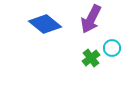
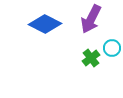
blue diamond: rotated 12 degrees counterclockwise
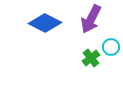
blue diamond: moved 1 px up
cyan circle: moved 1 px left, 1 px up
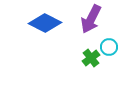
cyan circle: moved 2 px left
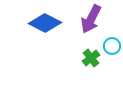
cyan circle: moved 3 px right, 1 px up
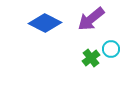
purple arrow: rotated 24 degrees clockwise
cyan circle: moved 1 px left, 3 px down
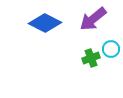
purple arrow: moved 2 px right
green cross: rotated 18 degrees clockwise
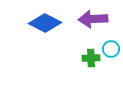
purple arrow: rotated 36 degrees clockwise
green cross: rotated 18 degrees clockwise
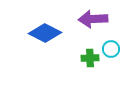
blue diamond: moved 10 px down
green cross: moved 1 px left
